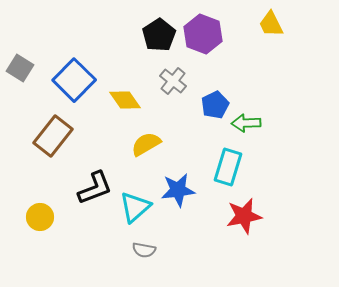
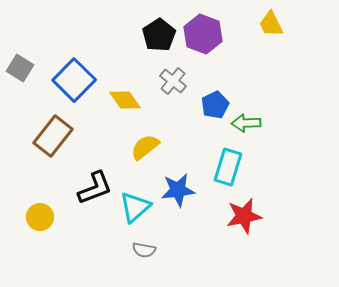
yellow semicircle: moved 1 px left, 3 px down; rotated 8 degrees counterclockwise
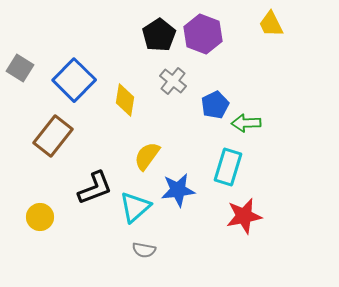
yellow diamond: rotated 44 degrees clockwise
yellow semicircle: moved 2 px right, 9 px down; rotated 16 degrees counterclockwise
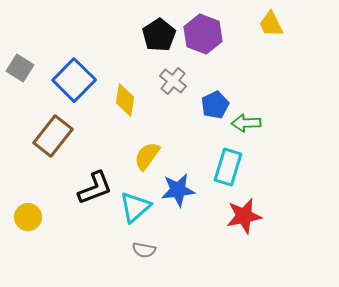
yellow circle: moved 12 px left
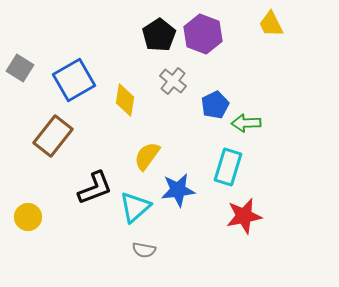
blue square: rotated 15 degrees clockwise
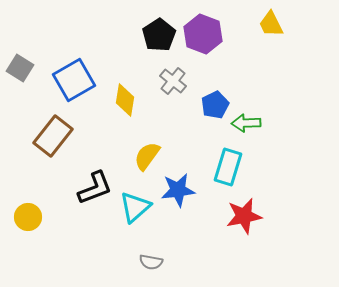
gray semicircle: moved 7 px right, 12 px down
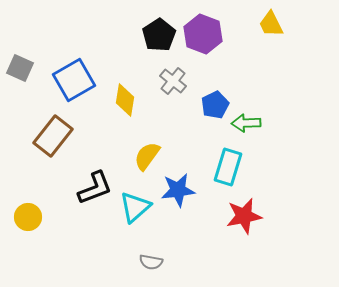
gray square: rotated 8 degrees counterclockwise
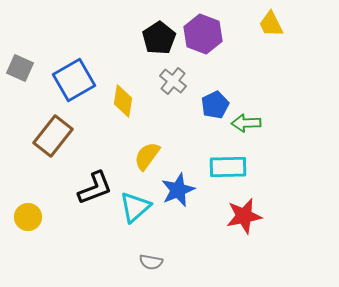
black pentagon: moved 3 px down
yellow diamond: moved 2 px left, 1 px down
cyan rectangle: rotated 72 degrees clockwise
blue star: rotated 16 degrees counterclockwise
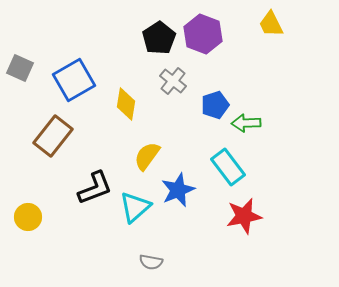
yellow diamond: moved 3 px right, 3 px down
blue pentagon: rotated 8 degrees clockwise
cyan rectangle: rotated 54 degrees clockwise
